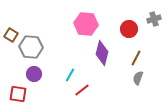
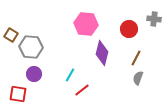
gray cross: rotated 24 degrees clockwise
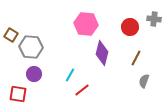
red circle: moved 1 px right, 2 px up
gray semicircle: moved 6 px right, 3 px down
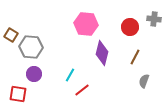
brown line: moved 1 px left, 1 px up
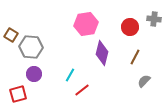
pink hexagon: rotated 15 degrees counterclockwise
gray semicircle: rotated 24 degrees clockwise
red square: rotated 24 degrees counterclockwise
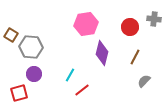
red square: moved 1 px right, 1 px up
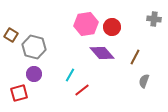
red circle: moved 18 px left
gray hexagon: moved 3 px right; rotated 10 degrees clockwise
purple diamond: rotated 55 degrees counterclockwise
gray semicircle: rotated 24 degrees counterclockwise
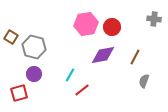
brown square: moved 2 px down
purple diamond: moved 1 px right, 2 px down; rotated 60 degrees counterclockwise
